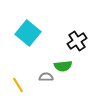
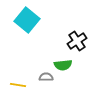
cyan square: moved 1 px left, 13 px up
green semicircle: moved 1 px up
yellow line: rotated 49 degrees counterclockwise
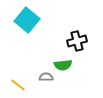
black cross: rotated 18 degrees clockwise
yellow line: rotated 28 degrees clockwise
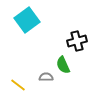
cyan square: rotated 15 degrees clockwise
green semicircle: rotated 72 degrees clockwise
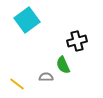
yellow line: moved 1 px left, 1 px up
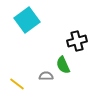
gray semicircle: moved 1 px up
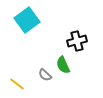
gray semicircle: moved 1 px left, 1 px up; rotated 136 degrees counterclockwise
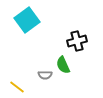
gray semicircle: rotated 40 degrees counterclockwise
yellow line: moved 3 px down
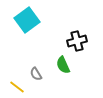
gray semicircle: moved 9 px left, 1 px up; rotated 56 degrees clockwise
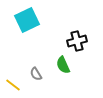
cyan square: rotated 10 degrees clockwise
yellow line: moved 4 px left, 2 px up
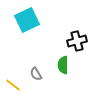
green semicircle: rotated 24 degrees clockwise
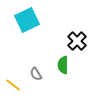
black cross: rotated 30 degrees counterclockwise
